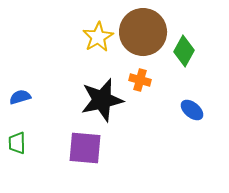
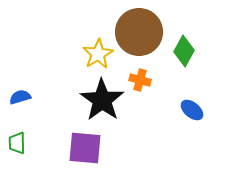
brown circle: moved 4 px left
yellow star: moved 17 px down
black star: rotated 24 degrees counterclockwise
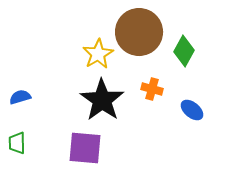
orange cross: moved 12 px right, 9 px down
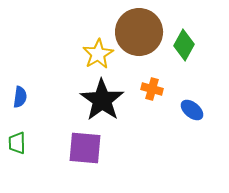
green diamond: moved 6 px up
blue semicircle: rotated 115 degrees clockwise
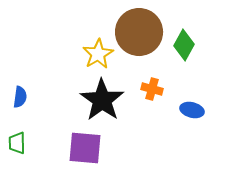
blue ellipse: rotated 25 degrees counterclockwise
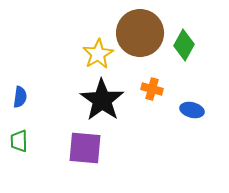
brown circle: moved 1 px right, 1 px down
green trapezoid: moved 2 px right, 2 px up
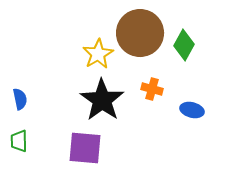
blue semicircle: moved 2 px down; rotated 20 degrees counterclockwise
